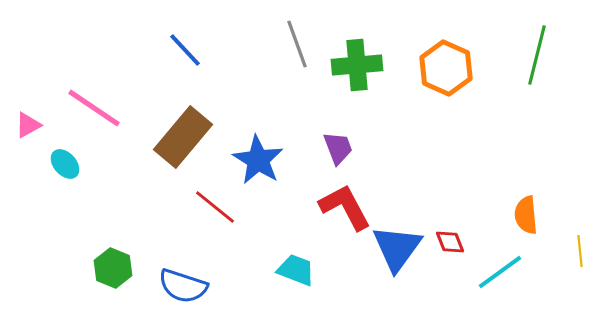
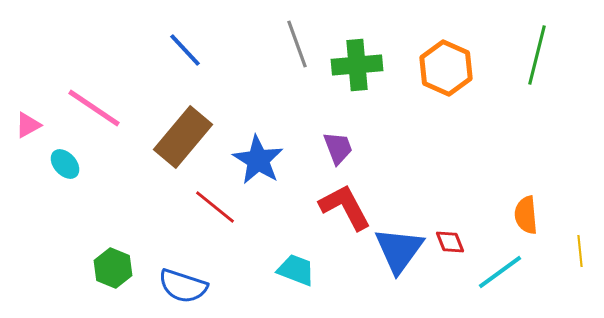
blue triangle: moved 2 px right, 2 px down
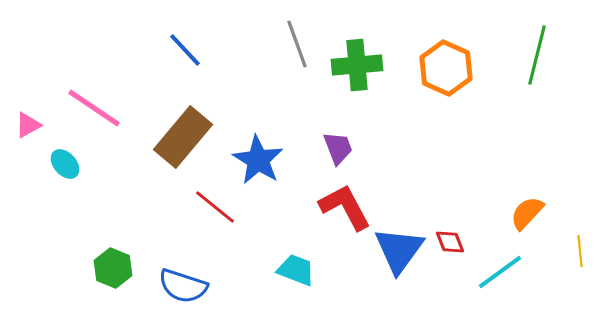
orange semicircle: moved 1 px right, 2 px up; rotated 48 degrees clockwise
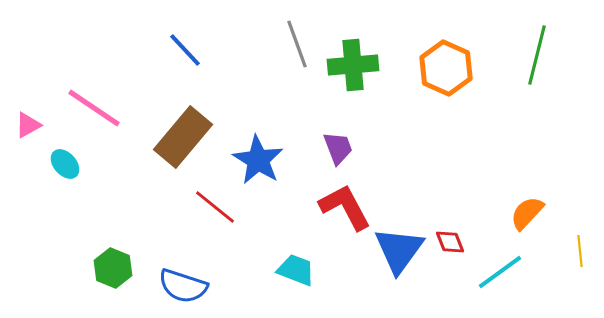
green cross: moved 4 px left
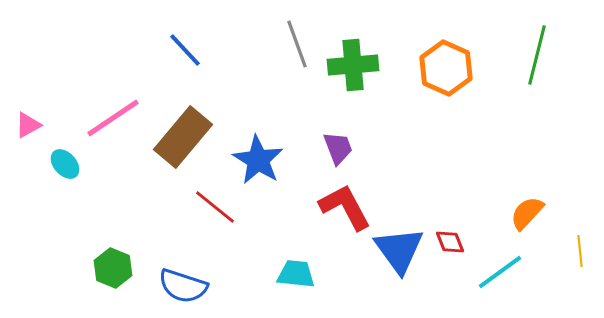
pink line: moved 19 px right, 10 px down; rotated 68 degrees counterclockwise
blue triangle: rotated 12 degrees counterclockwise
cyan trapezoid: moved 4 px down; rotated 15 degrees counterclockwise
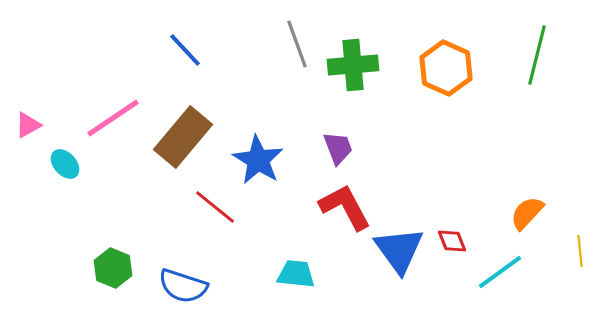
red diamond: moved 2 px right, 1 px up
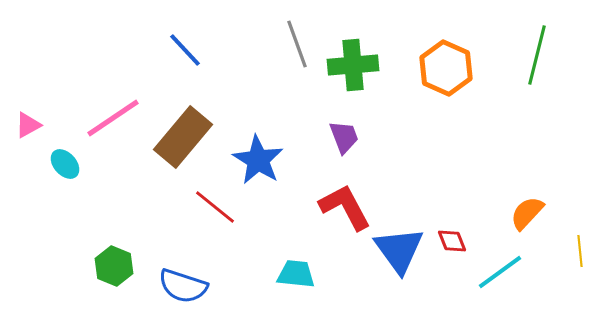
purple trapezoid: moved 6 px right, 11 px up
green hexagon: moved 1 px right, 2 px up
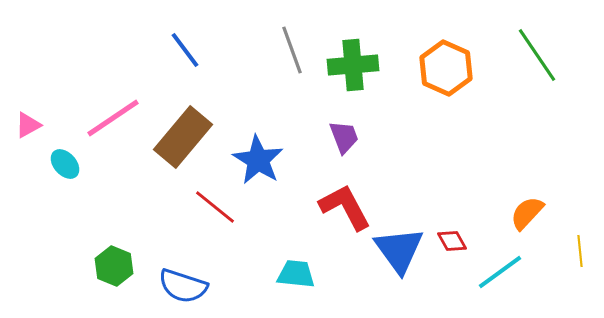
gray line: moved 5 px left, 6 px down
blue line: rotated 6 degrees clockwise
green line: rotated 48 degrees counterclockwise
red diamond: rotated 8 degrees counterclockwise
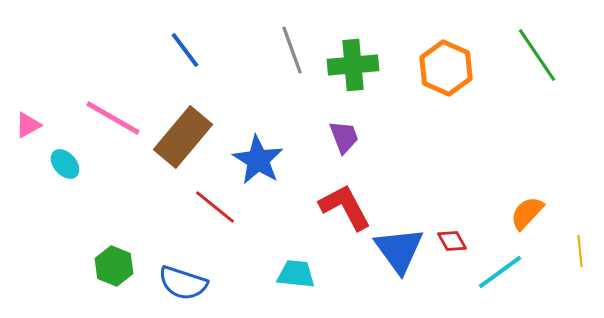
pink line: rotated 64 degrees clockwise
blue semicircle: moved 3 px up
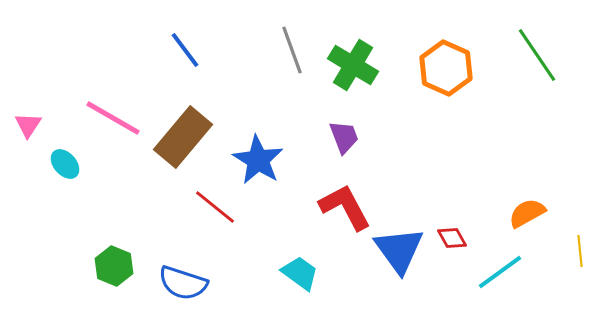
green cross: rotated 36 degrees clockwise
pink triangle: rotated 28 degrees counterclockwise
orange semicircle: rotated 18 degrees clockwise
red diamond: moved 3 px up
cyan trapezoid: moved 4 px right, 1 px up; rotated 30 degrees clockwise
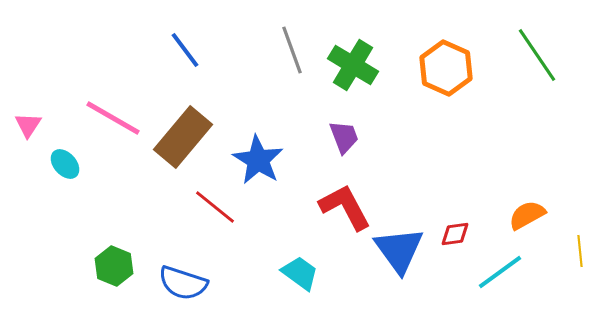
orange semicircle: moved 2 px down
red diamond: moved 3 px right, 4 px up; rotated 68 degrees counterclockwise
